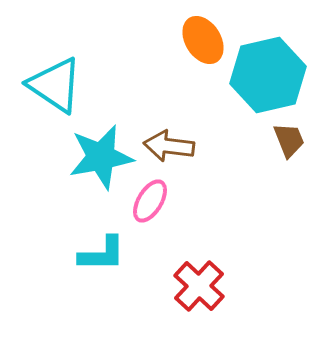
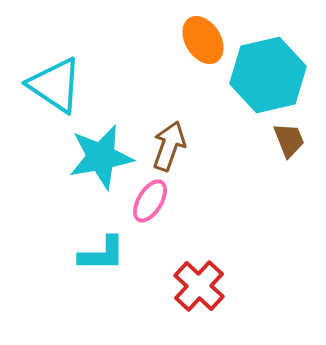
brown arrow: rotated 102 degrees clockwise
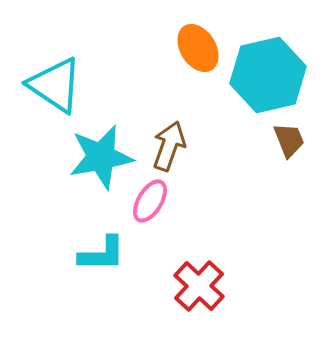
orange ellipse: moved 5 px left, 8 px down
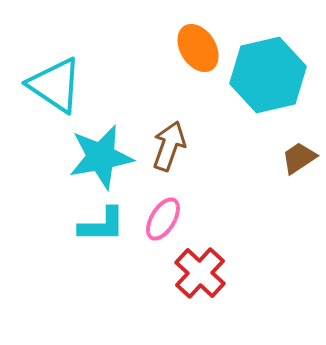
brown trapezoid: moved 10 px right, 18 px down; rotated 102 degrees counterclockwise
pink ellipse: moved 13 px right, 18 px down
cyan L-shape: moved 29 px up
red cross: moved 1 px right, 13 px up
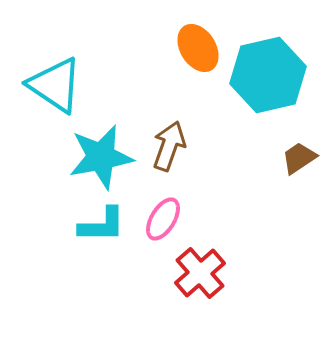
red cross: rotated 6 degrees clockwise
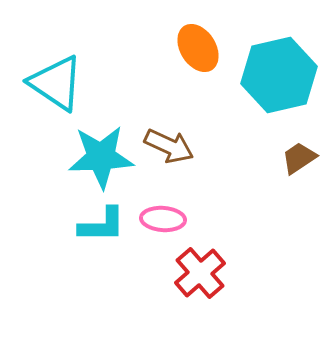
cyan hexagon: moved 11 px right
cyan triangle: moved 1 px right, 2 px up
brown arrow: rotated 96 degrees clockwise
cyan star: rotated 8 degrees clockwise
pink ellipse: rotated 63 degrees clockwise
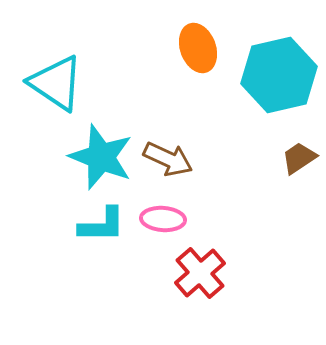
orange ellipse: rotated 12 degrees clockwise
brown arrow: moved 1 px left, 13 px down
cyan star: rotated 24 degrees clockwise
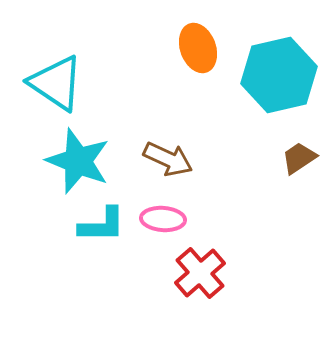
cyan star: moved 23 px left, 4 px down
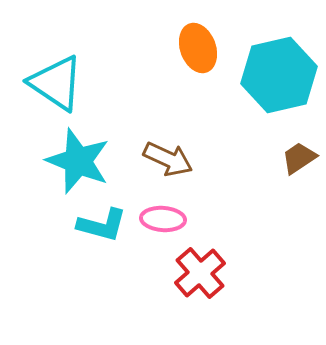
cyan L-shape: rotated 15 degrees clockwise
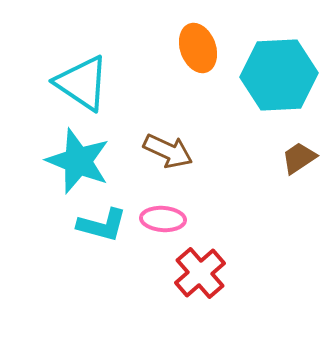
cyan hexagon: rotated 10 degrees clockwise
cyan triangle: moved 26 px right
brown arrow: moved 8 px up
